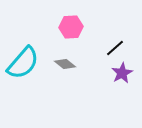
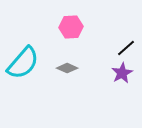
black line: moved 11 px right
gray diamond: moved 2 px right, 4 px down; rotated 15 degrees counterclockwise
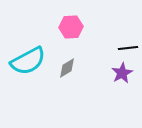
black line: moved 2 px right; rotated 36 degrees clockwise
cyan semicircle: moved 5 px right, 2 px up; rotated 21 degrees clockwise
gray diamond: rotated 55 degrees counterclockwise
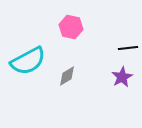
pink hexagon: rotated 15 degrees clockwise
gray diamond: moved 8 px down
purple star: moved 4 px down
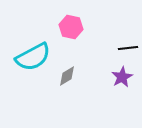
cyan semicircle: moved 5 px right, 4 px up
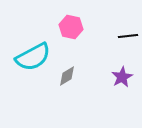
black line: moved 12 px up
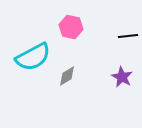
purple star: rotated 15 degrees counterclockwise
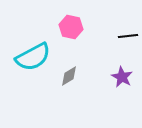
gray diamond: moved 2 px right
